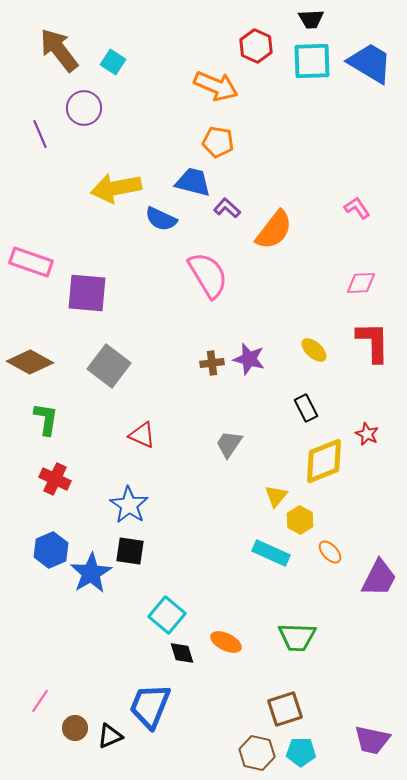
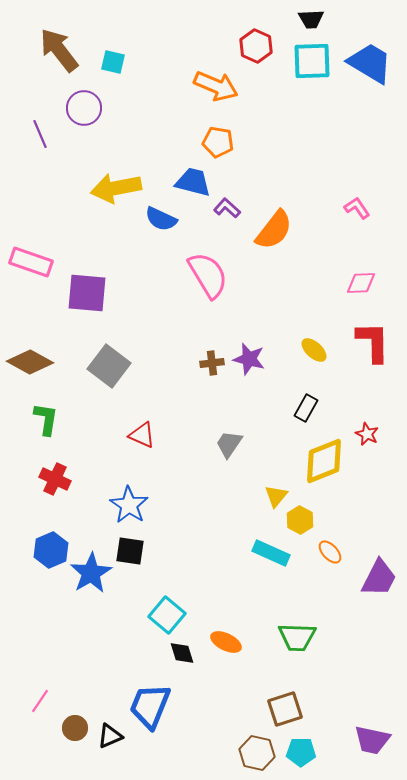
cyan square at (113, 62): rotated 20 degrees counterclockwise
black rectangle at (306, 408): rotated 56 degrees clockwise
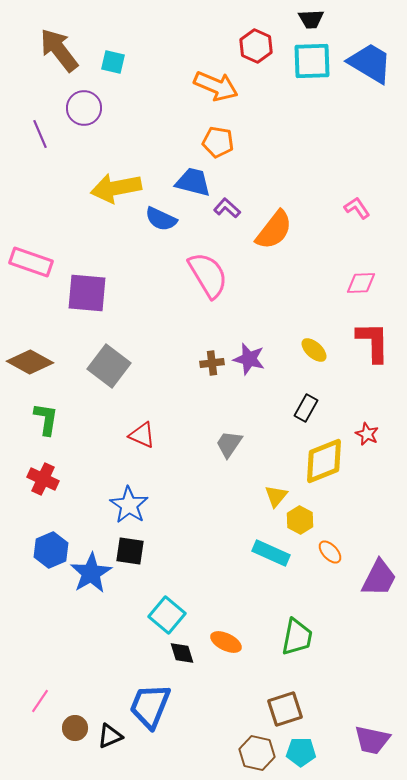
red cross at (55, 479): moved 12 px left
green trapezoid at (297, 637): rotated 81 degrees counterclockwise
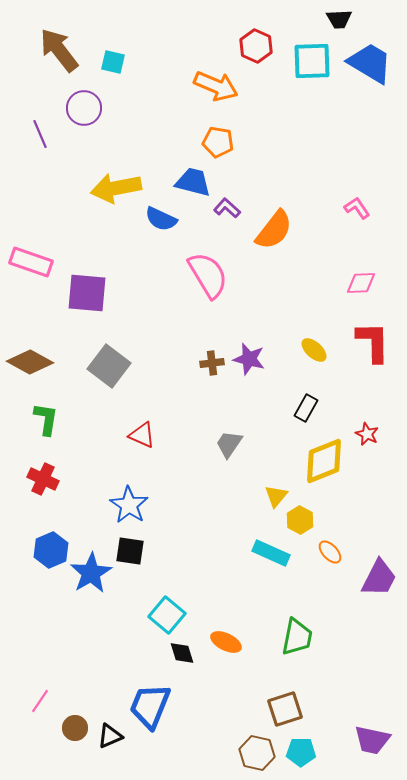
black trapezoid at (311, 19): moved 28 px right
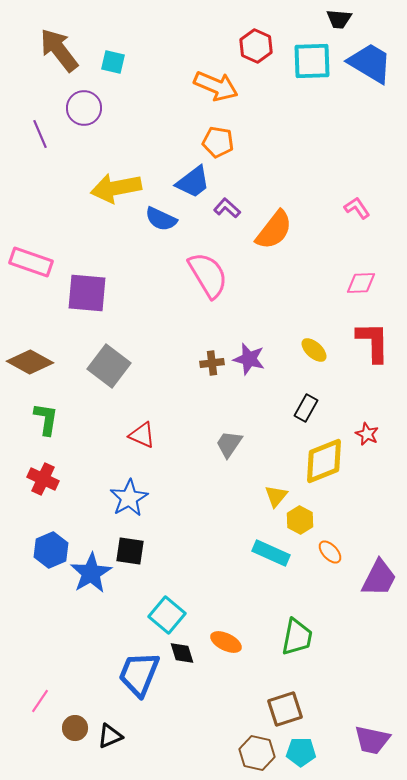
black trapezoid at (339, 19): rotated 8 degrees clockwise
blue trapezoid at (193, 182): rotated 129 degrees clockwise
blue star at (129, 505): moved 7 px up; rotated 9 degrees clockwise
blue trapezoid at (150, 706): moved 11 px left, 32 px up
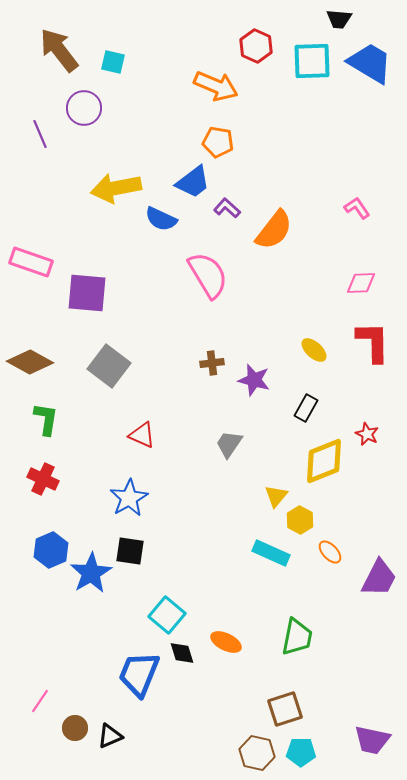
purple star at (249, 359): moved 5 px right, 21 px down
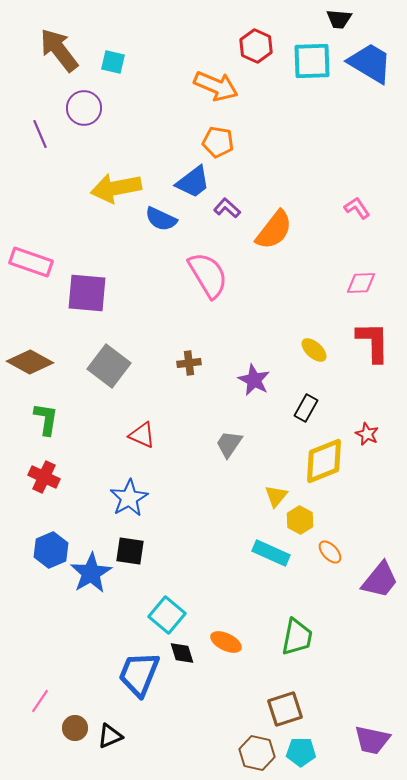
brown cross at (212, 363): moved 23 px left
purple star at (254, 380): rotated 12 degrees clockwise
red cross at (43, 479): moved 1 px right, 2 px up
purple trapezoid at (379, 578): moved 1 px right, 2 px down; rotated 12 degrees clockwise
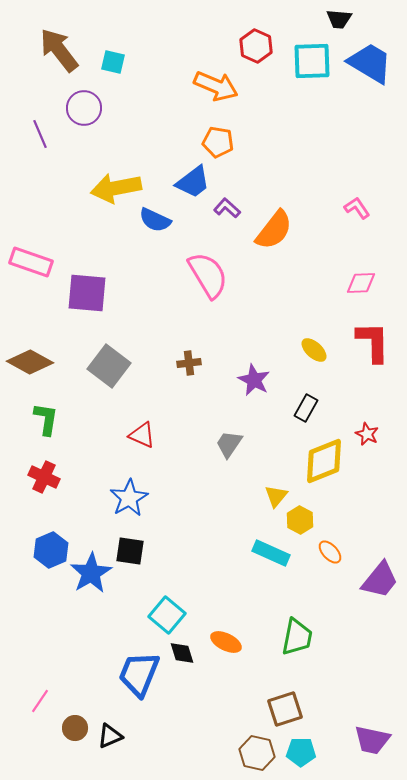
blue semicircle at (161, 219): moved 6 px left, 1 px down
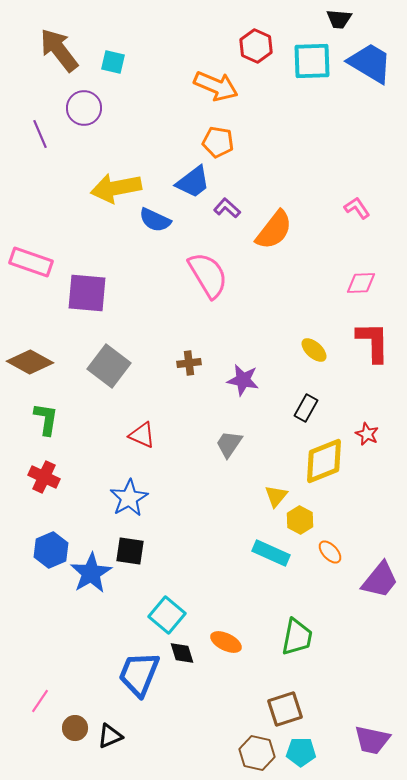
purple star at (254, 380): moved 11 px left; rotated 16 degrees counterclockwise
